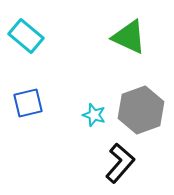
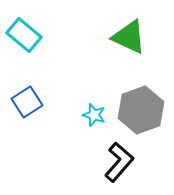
cyan rectangle: moved 2 px left, 1 px up
blue square: moved 1 px left, 1 px up; rotated 20 degrees counterclockwise
black L-shape: moved 1 px left, 1 px up
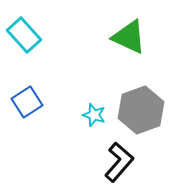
cyan rectangle: rotated 8 degrees clockwise
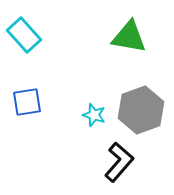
green triangle: rotated 15 degrees counterclockwise
blue square: rotated 24 degrees clockwise
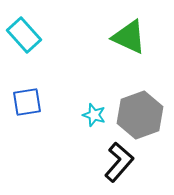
green triangle: rotated 15 degrees clockwise
gray hexagon: moved 1 px left, 5 px down
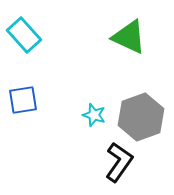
blue square: moved 4 px left, 2 px up
gray hexagon: moved 1 px right, 2 px down
black L-shape: rotated 6 degrees counterclockwise
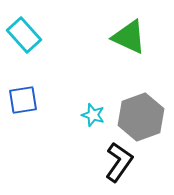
cyan star: moved 1 px left
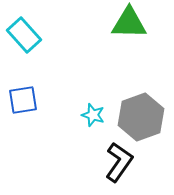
green triangle: moved 14 px up; rotated 24 degrees counterclockwise
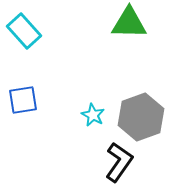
cyan rectangle: moved 4 px up
cyan star: rotated 10 degrees clockwise
